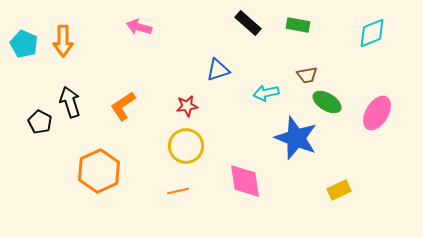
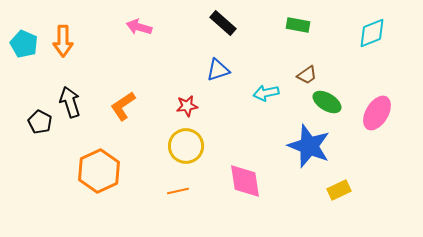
black rectangle: moved 25 px left
brown trapezoid: rotated 25 degrees counterclockwise
blue star: moved 13 px right, 8 px down
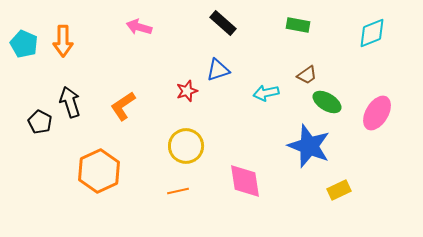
red star: moved 15 px up; rotated 10 degrees counterclockwise
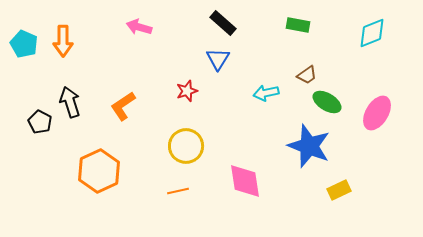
blue triangle: moved 11 px up; rotated 40 degrees counterclockwise
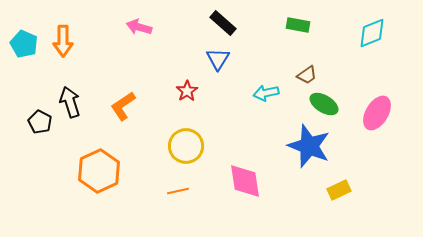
red star: rotated 15 degrees counterclockwise
green ellipse: moved 3 px left, 2 px down
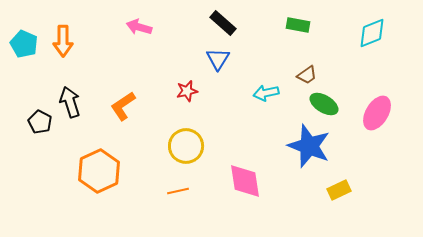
red star: rotated 20 degrees clockwise
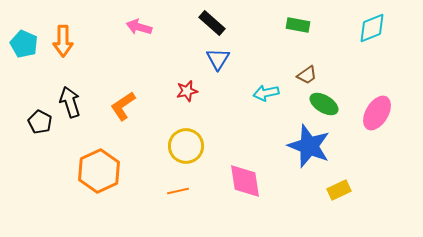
black rectangle: moved 11 px left
cyan diamond: moved 5 px up
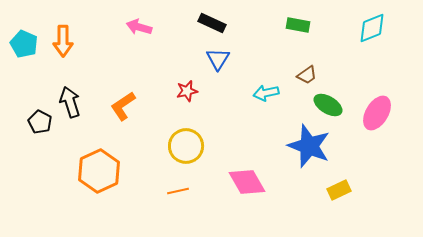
black rectangle: rotated 16 degrees counterclockwise
green ellipse: moved 4 px right, 1 px down
pink diamond: moved 2 px right, 1 px down; rotated 21 degrees counterclockwise
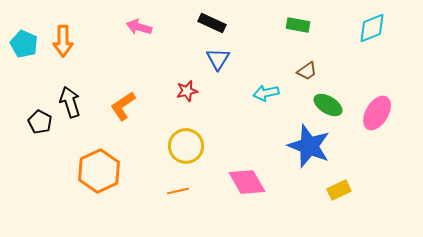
brown trapezoid: moved 4 px up
